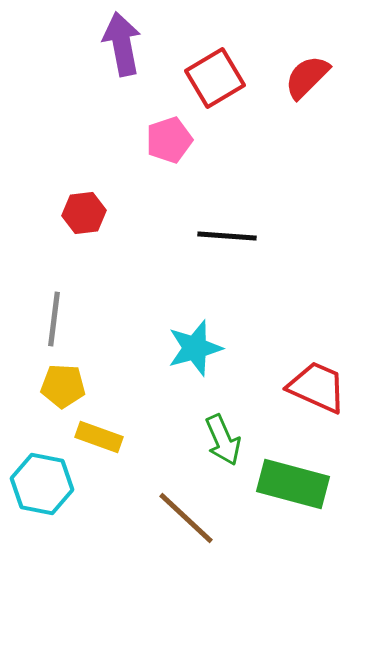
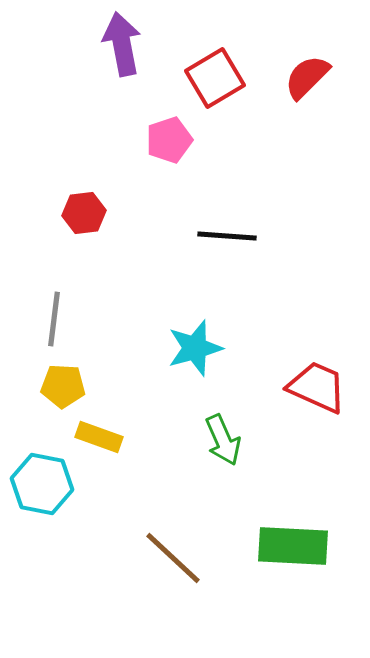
green rectangle: moved 62 px down; rotated 12 degrees counterclockwise
brown line: moved 13 px left, 40 px down
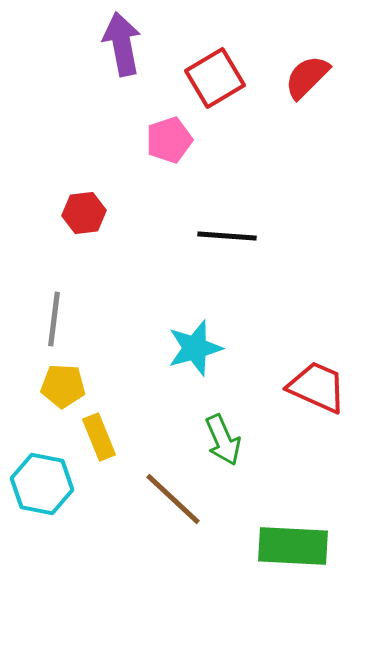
yellow rectangle: rotated 48 degrees clockwise
brown line: moved 59 px up
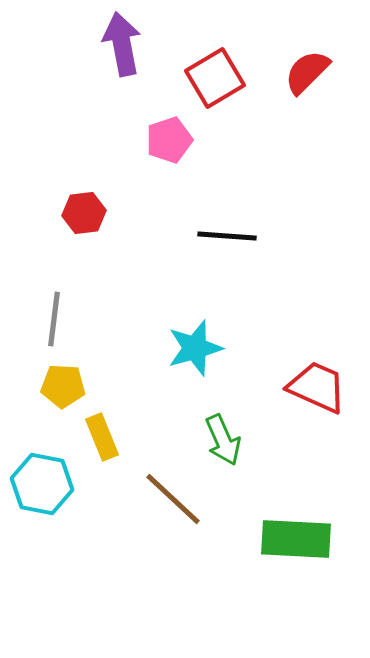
red semicircle: moved 5 px up
yellow rectangle: moved 3 px right
green rectangle: moved 3 px right, 7 px up
